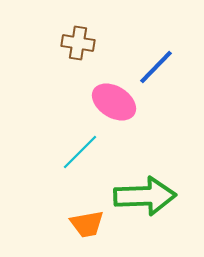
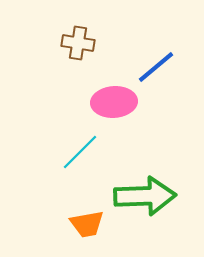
blue line: rotated 6 degrees clockwise
pink ellipse: rotated 36 degrees counterclockwise
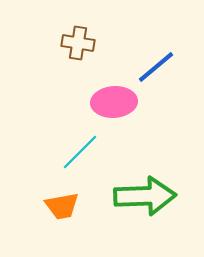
orange trapezoid: moved 25 px left, 18 px up
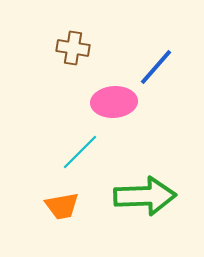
brown cross: moved 5 px left, 5 px down
blue line: rotated 9 degrees counterclockwise
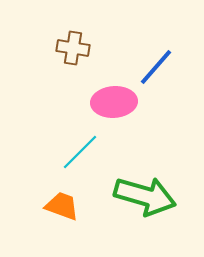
green arrow: rotated 18 degrees clockwise
orange trapezoid: rotated 150 degrees counterclockwise
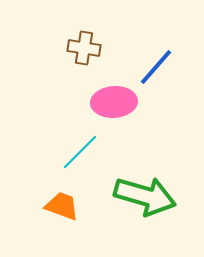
brown cross: moved 11 px right
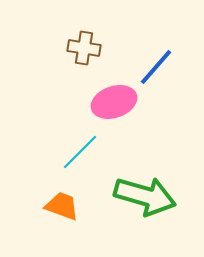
pink ellipse: rotated 15 degrees counterclockwise
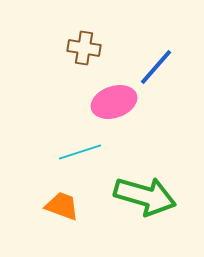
cyan line: rotated 27 degrees clockwise
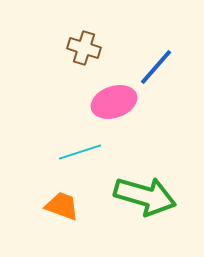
brown cross: rotated 8 degrees clockwise
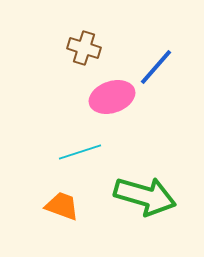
pink ellipse: moved 2 px left, 5 px up
